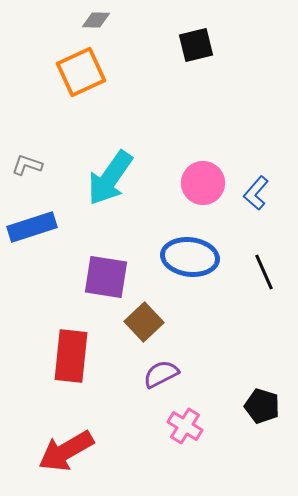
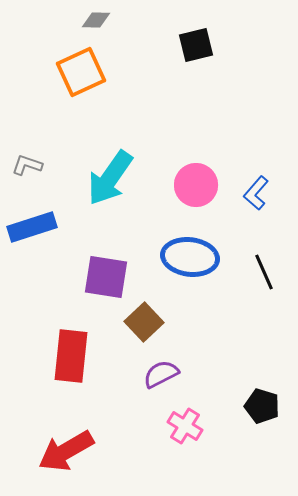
pink circle: moved 7 px left, 2 px down
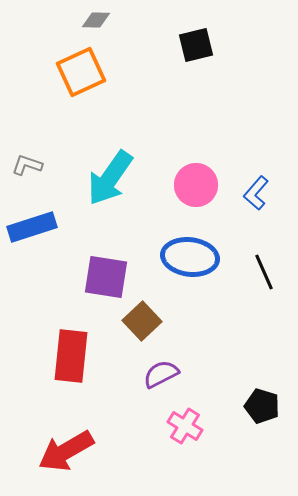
brown square: moved 2 px left, 1 px up
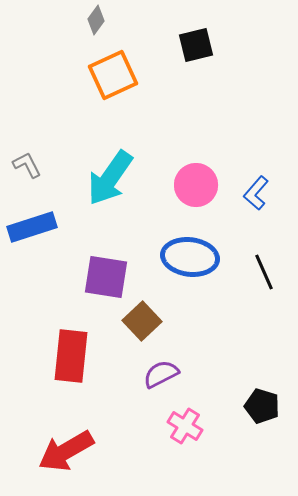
gray diamond: rotated 56 degrees counterclockwise
orange square: moved 32 px right, 3 px down
gray L-shape: rotated 44 degrees clockwise
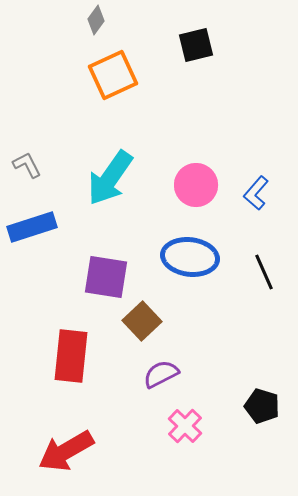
pink cross: rotated 12 degrees clockwise
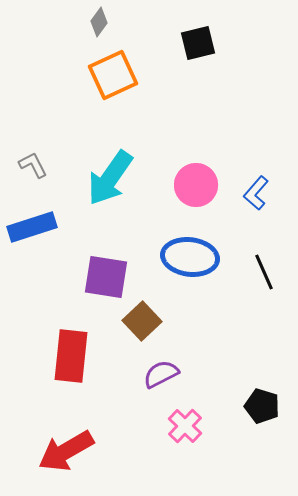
gray diamond: moved 3 px right, 2 px down
black square: moved 2 px right, 2 px up
gray L-shape: moved 6 px right
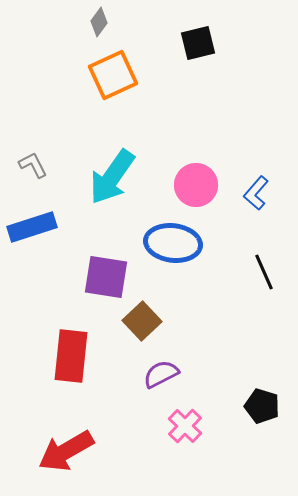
cyan arrow: moved 2 px right, 1 px up
blue ellipse: moved 17 px left, 14 px up
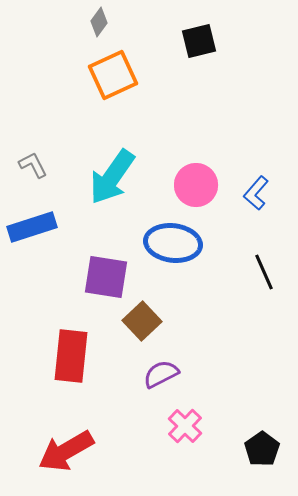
black square: moved 1 px right, 2 px up
black pentagon: moved 43 px down; rotated 20 degrees clockwise
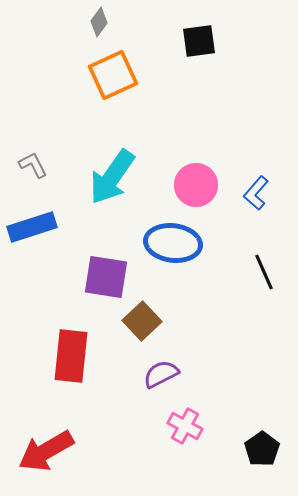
black square: rotated 6 degrees clockwise
pink cross: rotated 16 degrees counterclockwise
red arrow: moved 20 px left
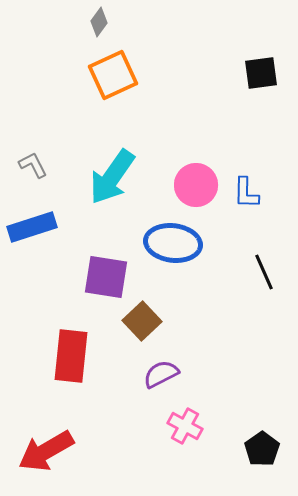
black square: moved 62 px right, 32 px down
blue L-shape: moved 10 px left; rotated 40 degrees counterclockwise
